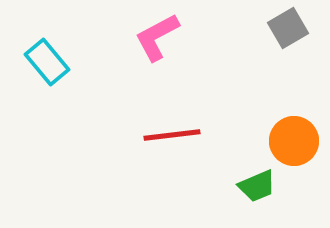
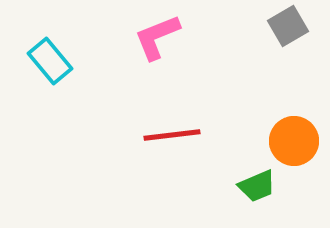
gray square: moved 2 px up
pink L-shape: rotated 6 degrees clockwise
cyan rectangle: moved 3 px right, 1 px up
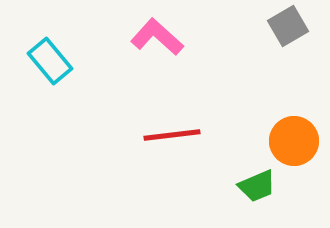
pink L-shape: rotated 64 degrees clockwise
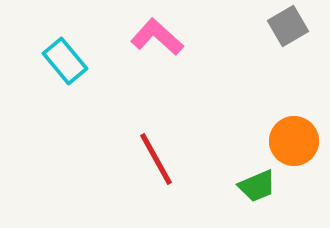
cyan rectangle: moved 15 px right
red line: moved 16 px left, 24 px down; rotated 68 degrees clockwise
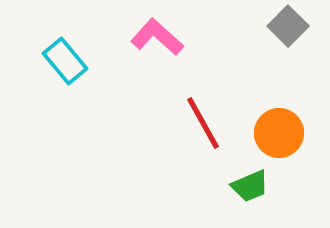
gray square: rotated 15 degrees counterclockwise
orange circle: moved 15 px left, 8 px up
red line: moved 47 px right, 36 px up
green trapezoid: moved 7 px left
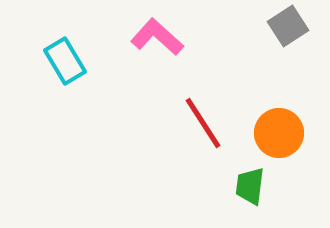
gray square: rotated 12 degrees clockwise
cyan rectangle: rotated 9 degrees clockwise
red line: rotated 4 degrees counterclockwise
green trapezoid: rotated 120 degrees clockwise
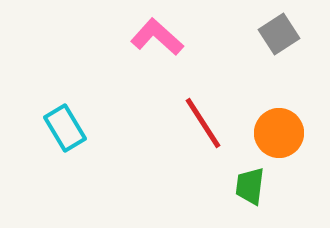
gray square: moved 9 px left, 8 px down
cyan rectangle: moved 67 px down
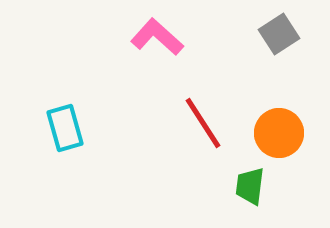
cyan rectangle: rotated 15 degrees clockwise
